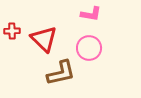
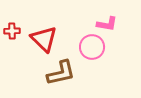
pink L-shape: moved 16 px right, 10 px down
pink circle: moved 3 px right, 1 px up
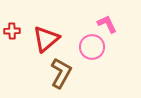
pink L-shape: rotated 125 degrees counterclockwise
red triangle: moved 2 px right; rotated 36 degrees clockwise
brown L-shape: rotated 48 degrees counterclockwise
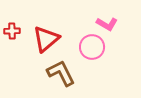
pink L-shape: rotated 145 degrees clockwise
brown L-shape: rotated 56 degrees counterclockwise
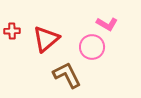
brown L-shape: moved 6 px right, 2 px down
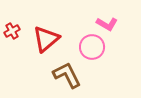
red cross: rotated 28 degrees counterclockwise
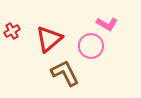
red triangle: moved 3 px right
pink circle: moved 1 px left, 1 px up
brown L-shape: moved 2 px left, 2 px up
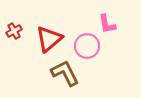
pink L-shape: rotated 50 degrees clockwise
red cross: moved 2 px right
pink circle: moved 4 px left
